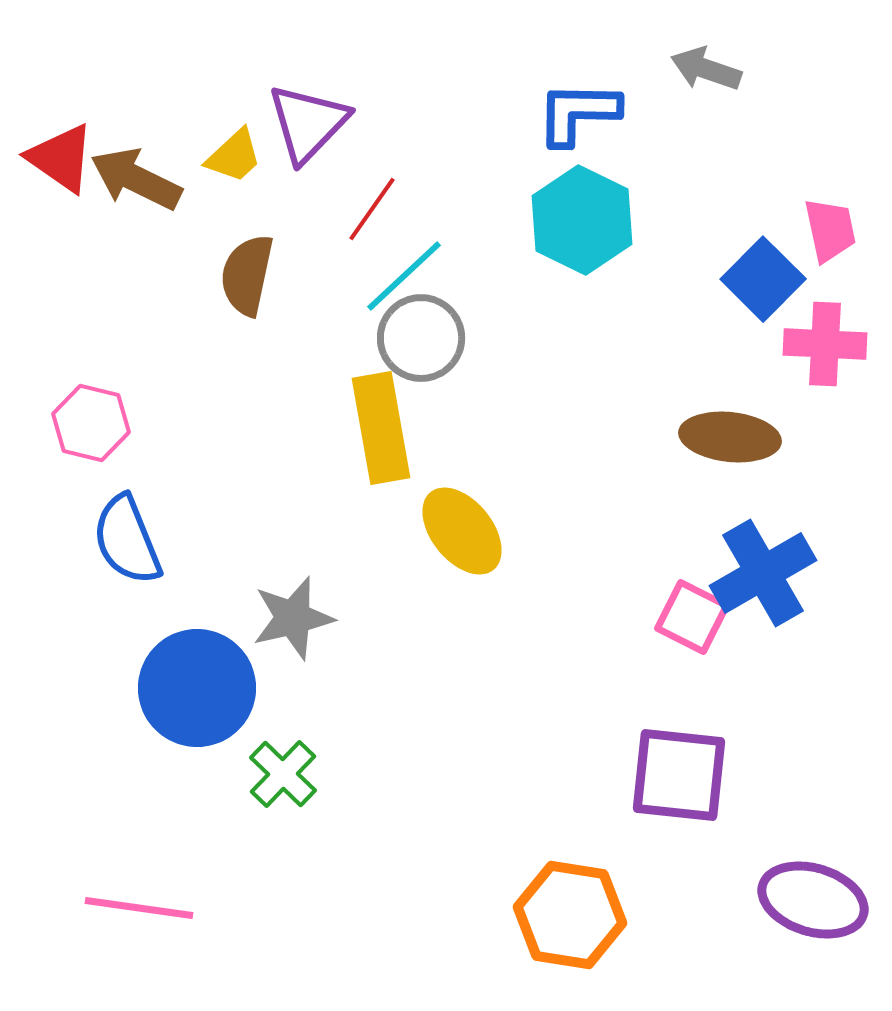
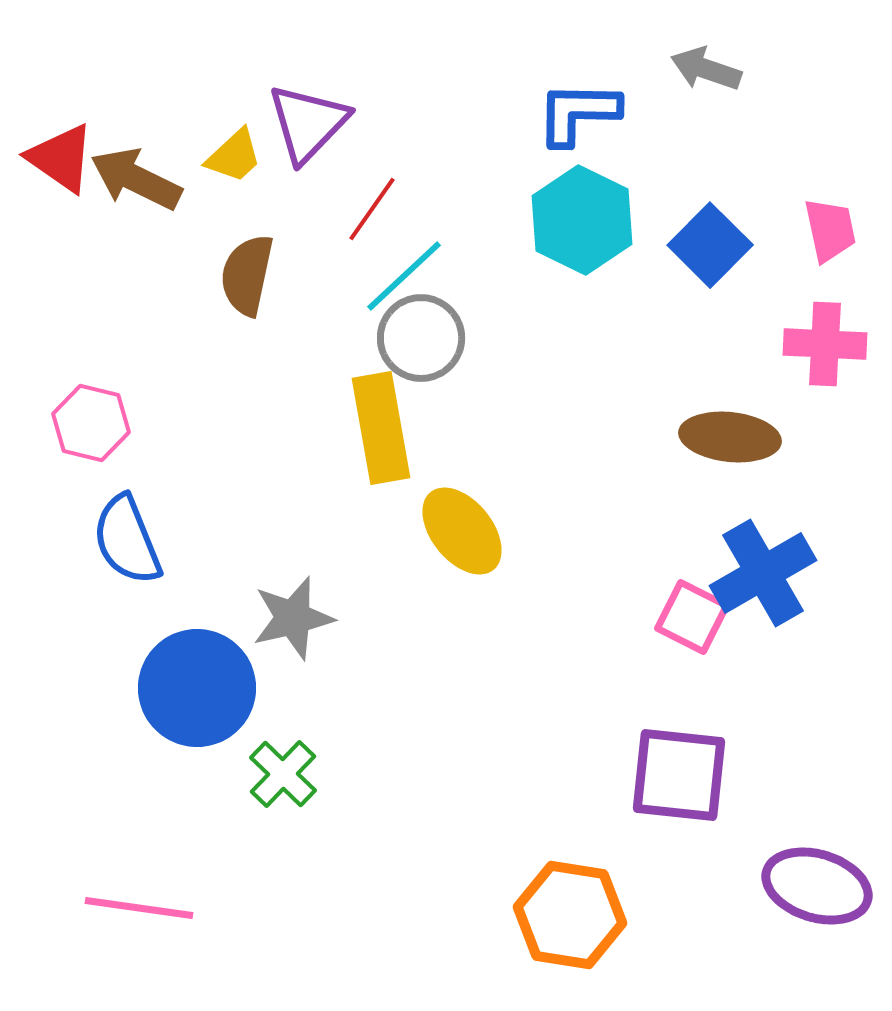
blue square: moved 53 px left, 34 px up
purple ellipse: moved 4 px right, 14 px up
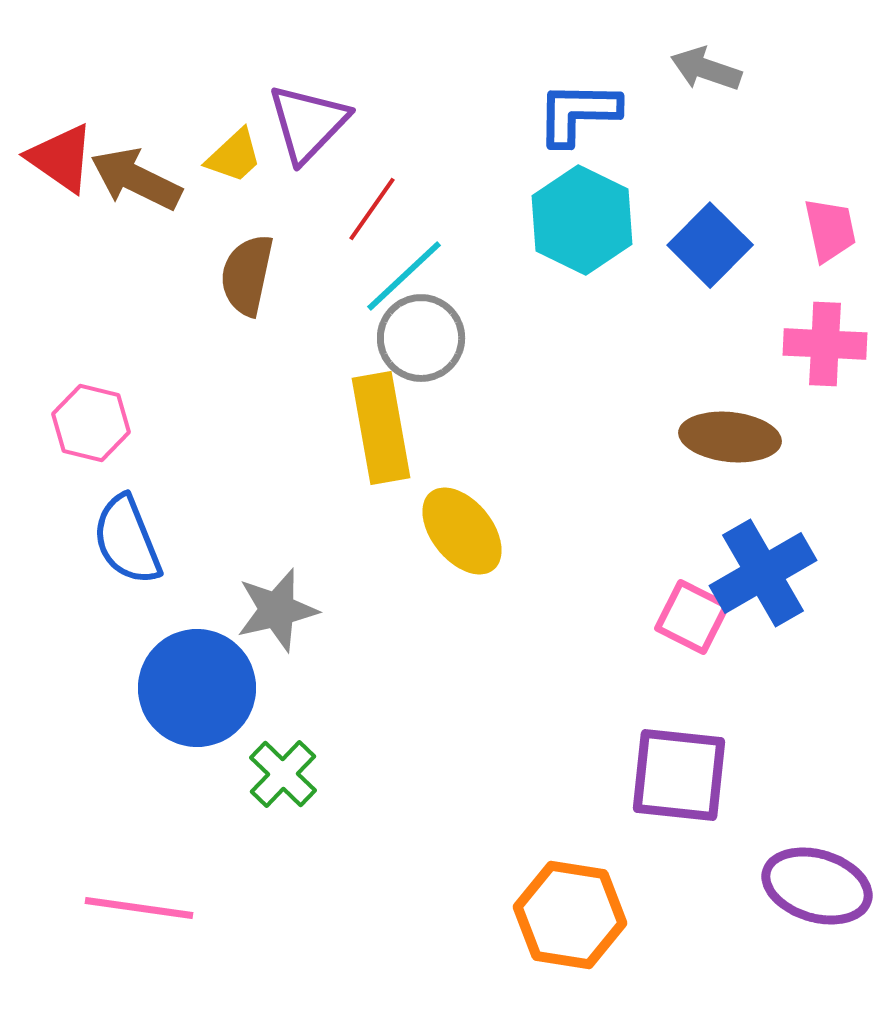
gray star: moved 16 px left, 8 px up
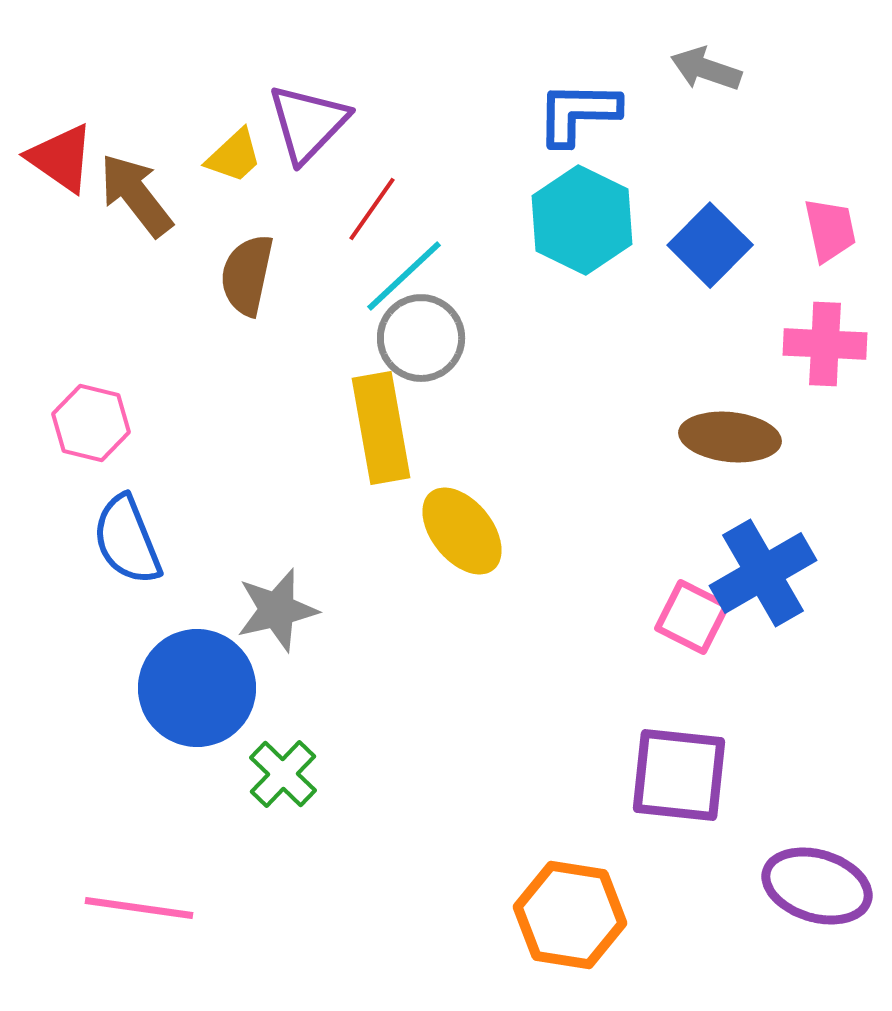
brown arrow: moved 16 px down; rotated 26 degrees clockwise
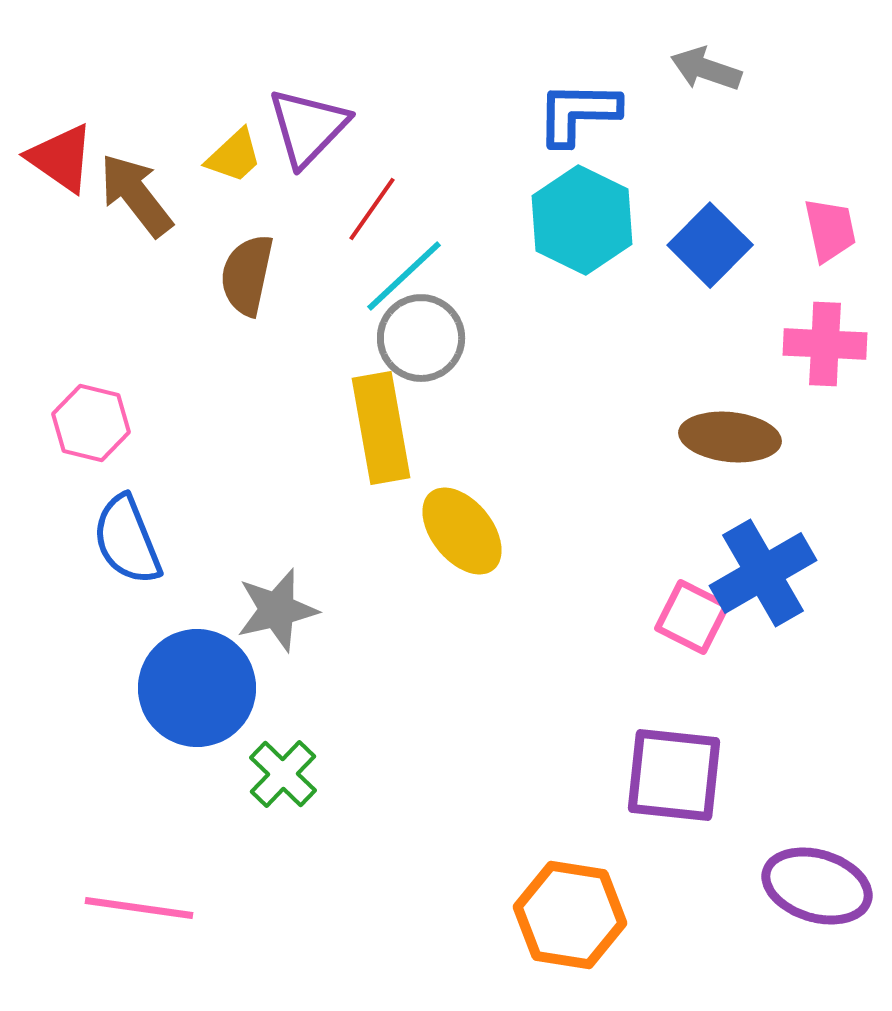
purple triangle: moved 4 px down
purple square: moved 5 px left
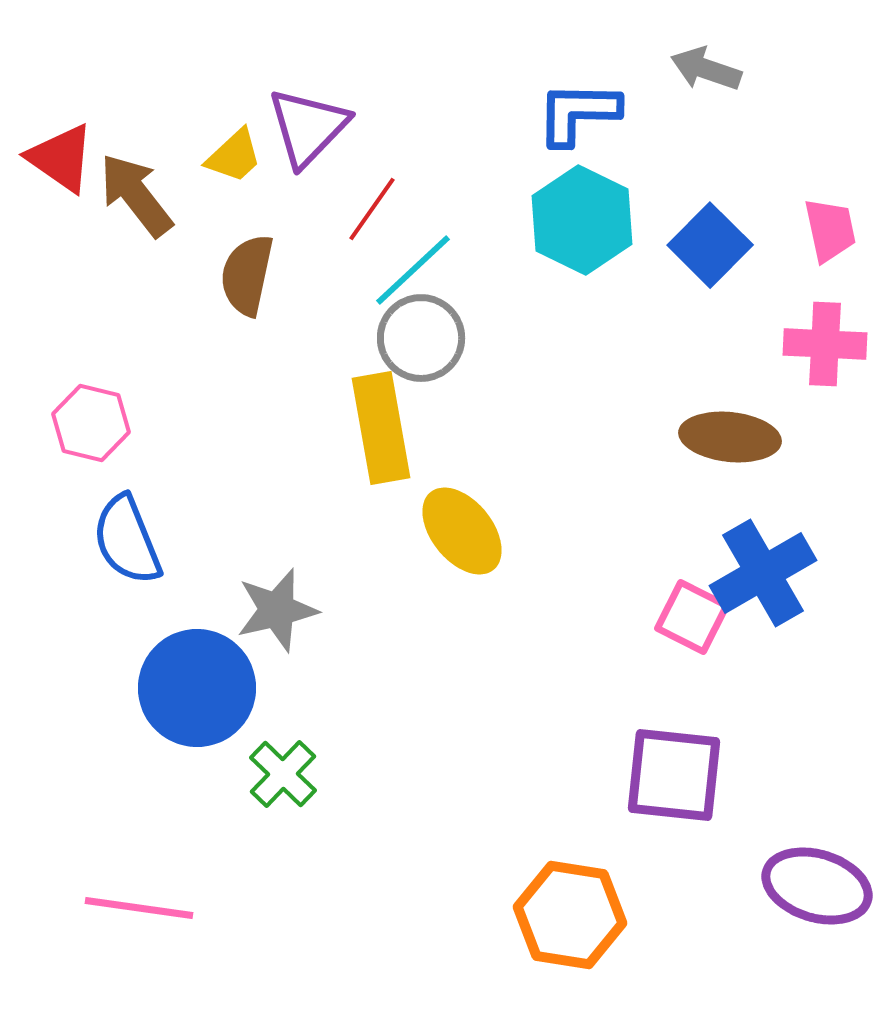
cyan line: moved 9 px right, 6 px up
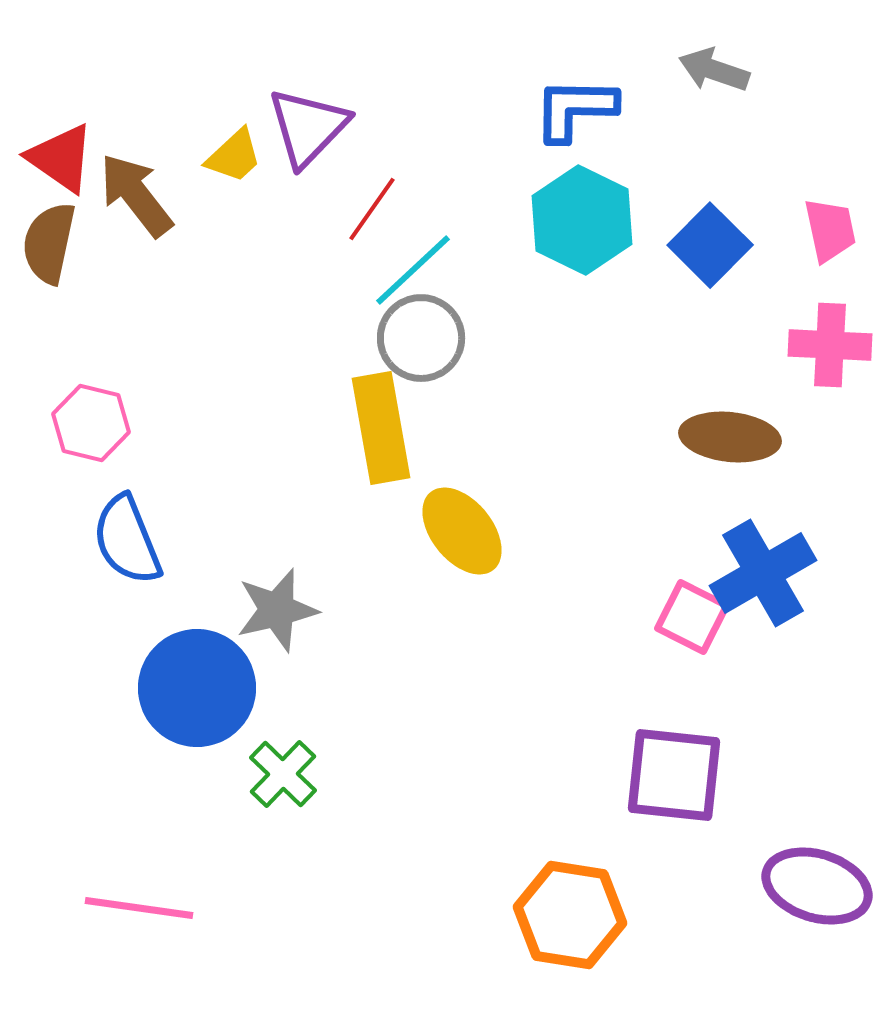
gray arrow: moved 8 px right, 1 px down
blue L-shape: moved 3 px left, 4 px up
brown semicircle: moved 198 px left, 32 px up
pink cross: moved 5 px right, 1 px down
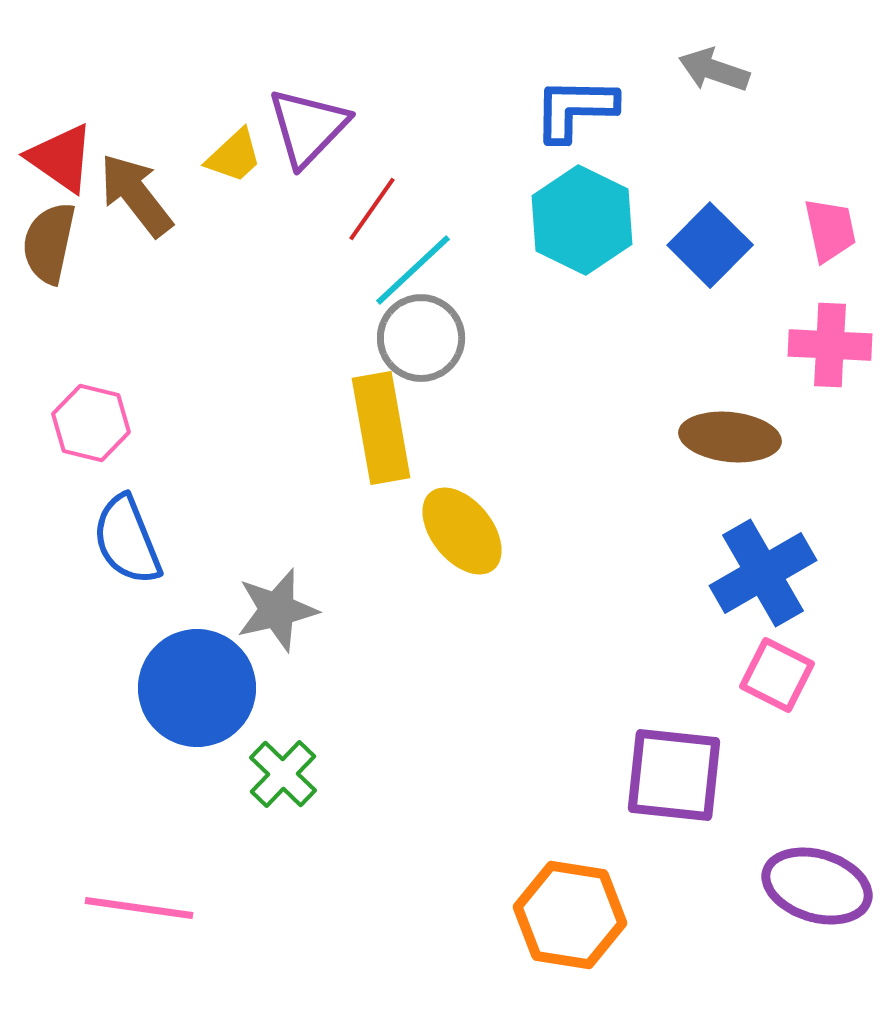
pink square: moved 85 px right, 58 px down
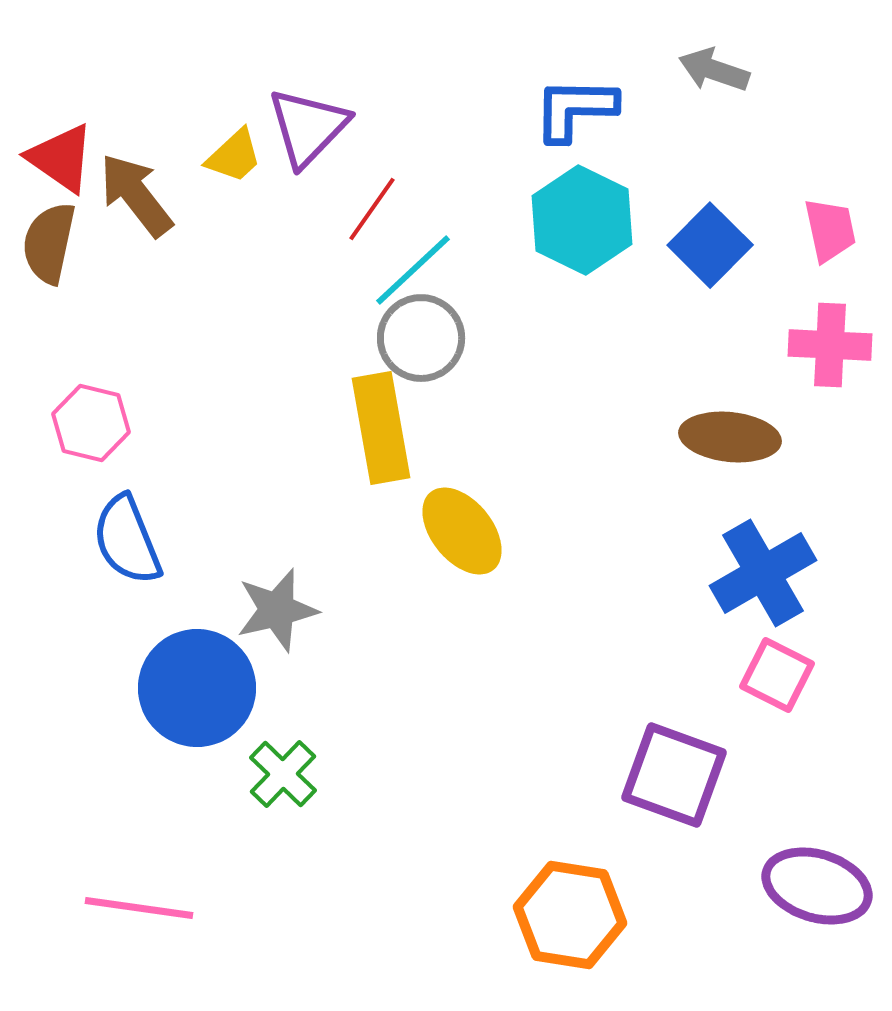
purple square: rotated 14 degrees clockwise
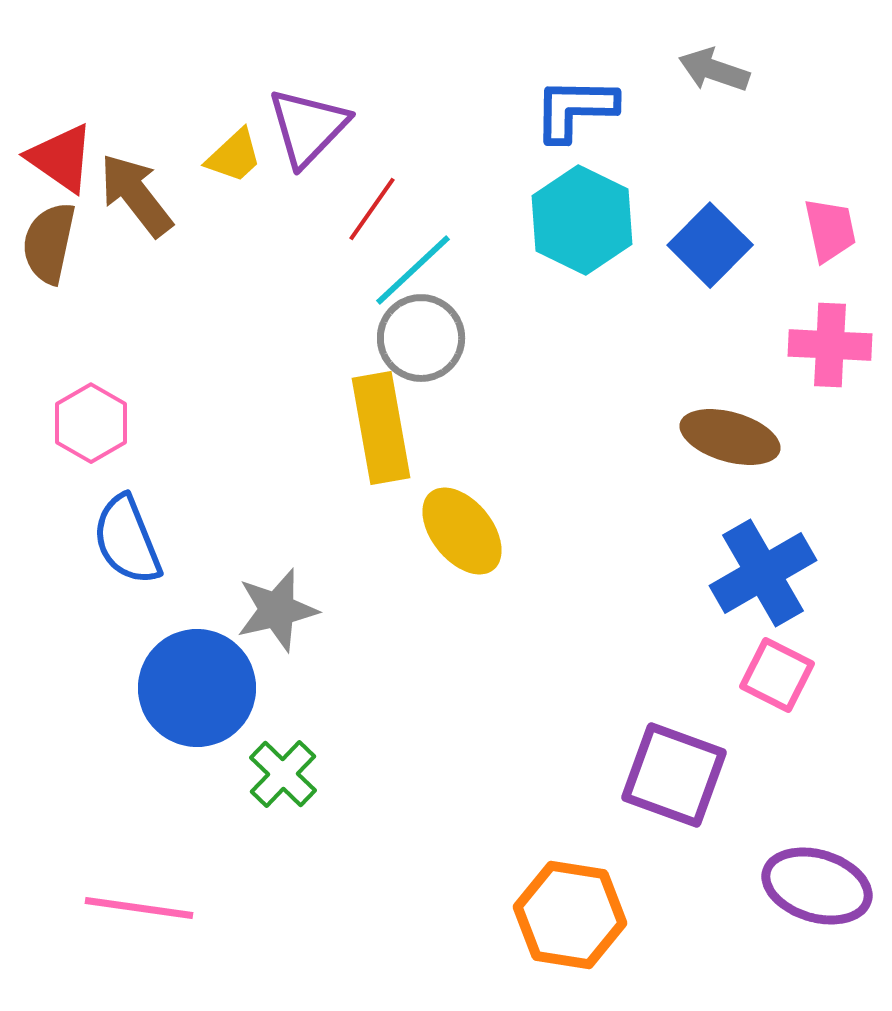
pink hexagon: rotated 16 degrees clockwise
brown ellipse: rotated 10 degrees clockwise
